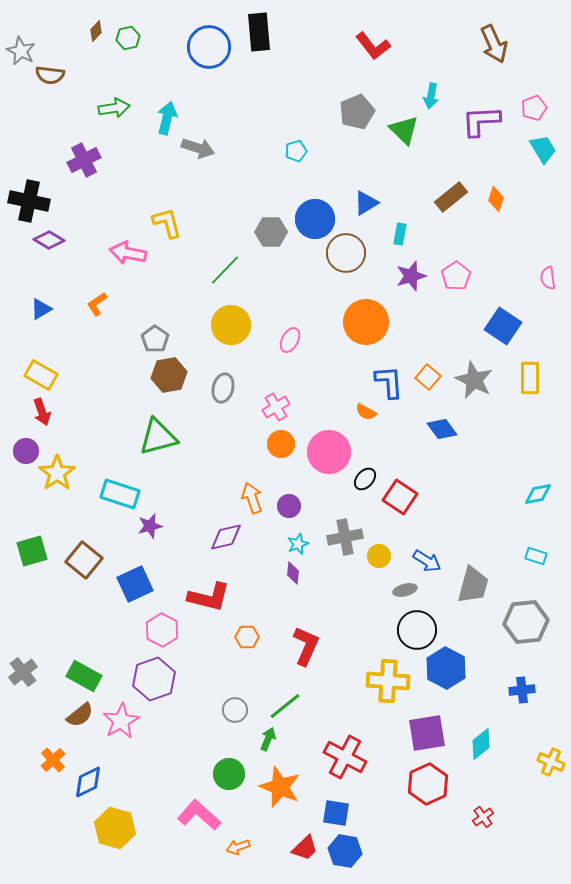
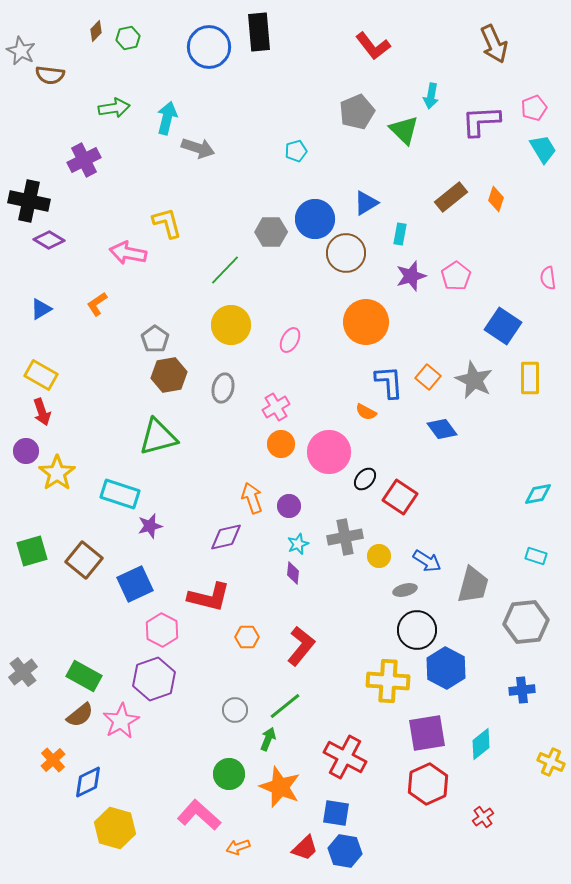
red L-shape at (306, 646): moved 5 px left; rotated 15 degrees clockwise
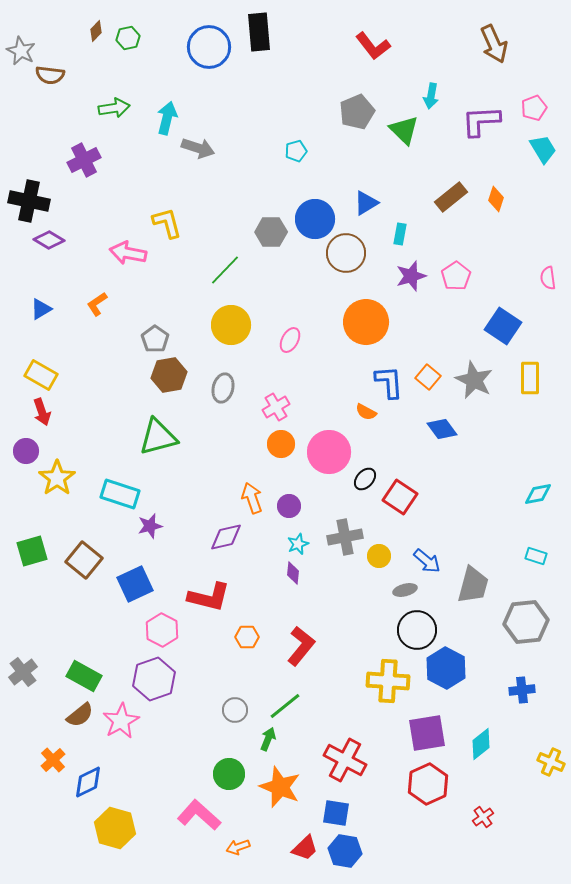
yellow star at (57, 473): moved 5 px down
blue arrow at (427, 561): rotated 8 degrees clockwise
red cross at (345, 757): moved 3 px down
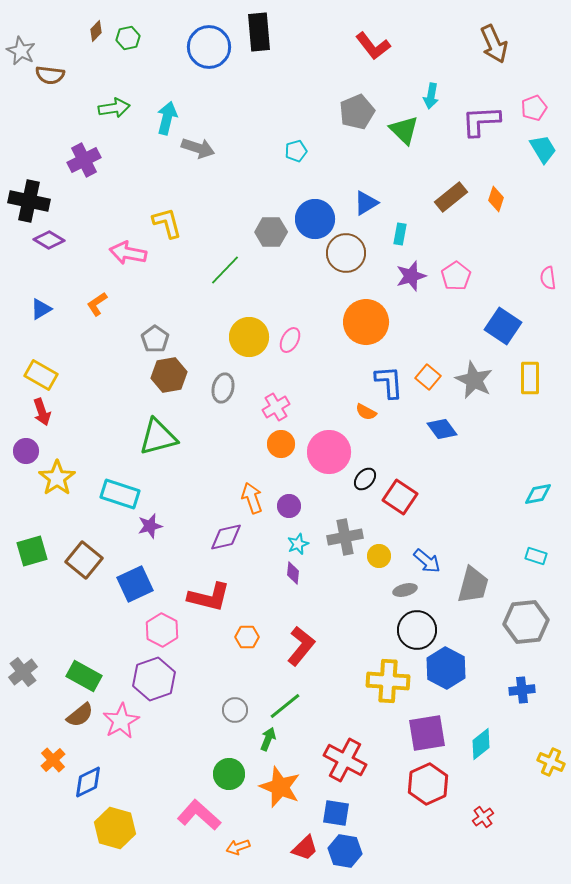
yellow circle at (231, 325): moved 18 px right, 12 px down
